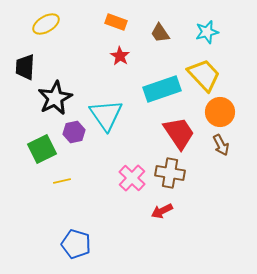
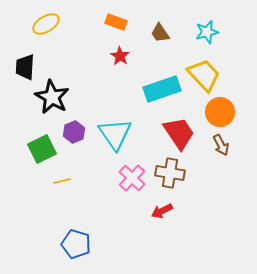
black star: moved 3 px left, 1 px up; rotated 16 degrees counterclockwise
cyan triangle: moved 9 px right, 19 px down
purple hexagon: rotated 10 degrees counterclockwise
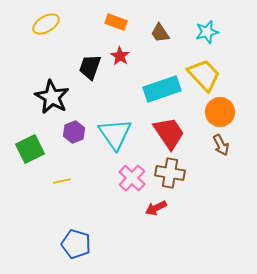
black trapezoid: moved 65 px right; rotated 16 degrees clockwise
red trapezoid: moved 10 px left
green square: moved 12 px left
red arrow: moved 6 px left, 3 px up
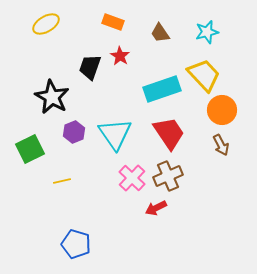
orange rectangle: moved 3 px left
orange circle: moved 2 px right, 2 px up
brown cross: moved 2 px left, 3 px down; rotated 32 degrees counterclockwise
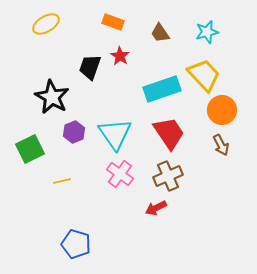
pink cross: moved 12 px left, 4 px up; rotated 8 degrees counterclockwise
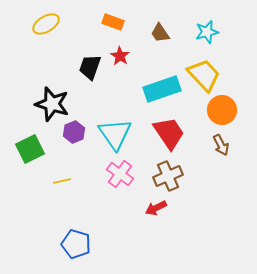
black star: moved 7 px down; rotated 12 degrees counterclockwise
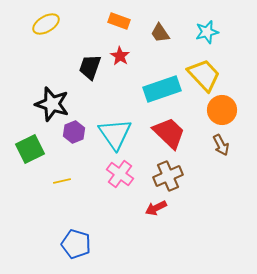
orange rectangle: moved 6 px right, 1 px up
red trapezoid: rotated 12 degrees counterclockwise
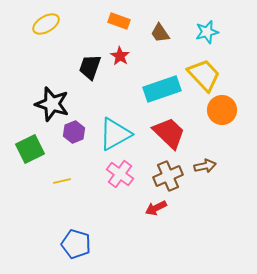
cyan triangle: rotated 36 degrees clockwise
brown arrow: moved 16 px left, 21 px down; rotated 75 degrees counterclockwise
